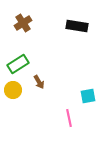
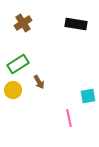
black rectangle: moved 1 px left, 2 px up
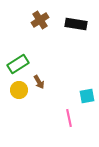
brown cross: moved 17 px right, 3 px up
yellow circle: moved 6 px right
cyan square: moved 1 px left
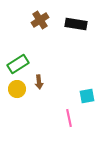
brown arrow: rotated 24 degrees clockwise
yellow circle: moved 2 px left, 1 px up
